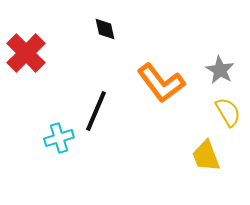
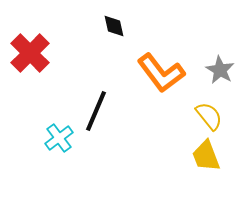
black diamond: moved 9 px right, 3 px up
red cross: moved 4 px right
orange L-shape: moved 10 px up
yellow semicircle: moved 19 px left, 4 px down; rotated 8 degrees counterclockwise
cyan cross: rotated 20 degrees counterclockwise
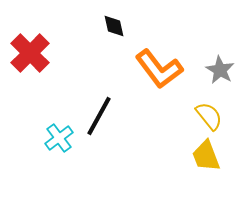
orange L-shape: moved 2 px left, 4 px up
black line: moved 3 px right, 5 px down; rotated 6 degrees clockwise
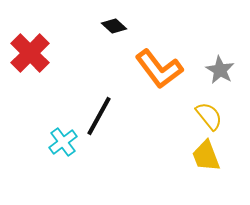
black diamond: rotated 35 degrees counterclockwise
cyan cross: moved 4 px right, 4 px down
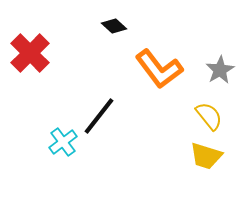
gray star: rotated 12 degrees clockwise
black line: rotated 9 degrees clockwise
yellow trapezoid: rotated 52 degrees counterclockwise
